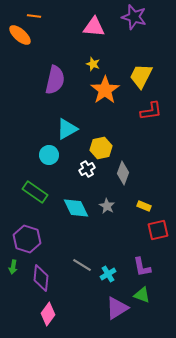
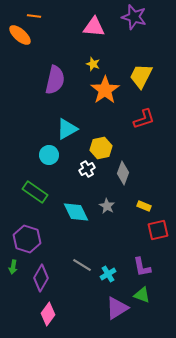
red L-shape: moved 7 px left, 8 px down; rotated 10 degrees counterclockwise
cyan diamond: moved 4 px down
purple diamond: rotated 24 degrees clockwise
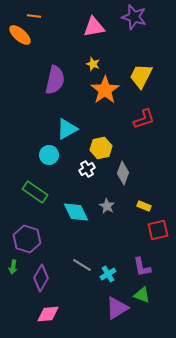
pink triangle: rotated 15 degrees counterclockwise
pink diamond: rotated 50 degrees clockwise
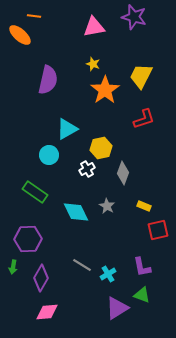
purple semicircle: moved 7 px left
purple hexagon: moved 1 px right; rotated 20 degrees counterclockwise
pink diamond: moved 1 px left, 2 px up
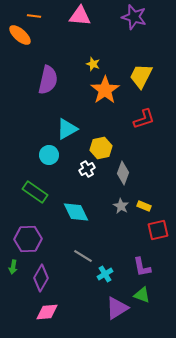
pink triangle: moved 14 px left, 11 px up; rotated 15 degrees clockwise
gray star: moved 14 px right
gray line: moved 1 px right, 9 px up
cyan cross: moved 3 px left
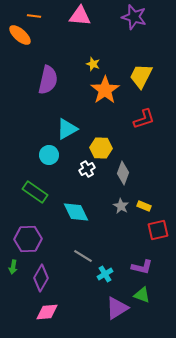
yellow hexagon: rotated 15 degrees clockwise
purple L-shape: rotated 65 degrees counterclockwise
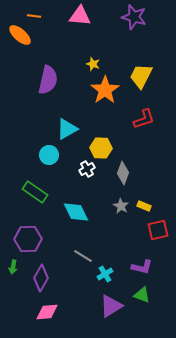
purple triangle: moved 6 px left, 2 px up
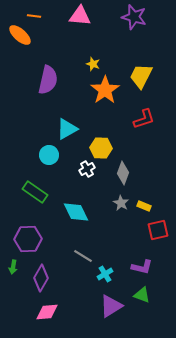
gray star: moved 3 px up
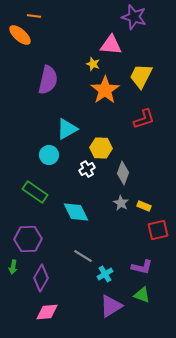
pink triangle: moved 31 px right, 29 px down
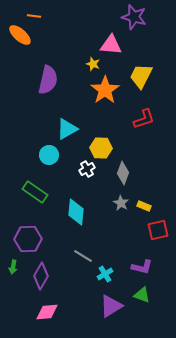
cyan diamond: rotated 32 degrees clockwise
purple diamond: moved 2 px up
